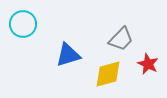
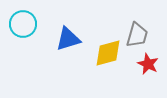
gray trapezoid: moved 16 px right, 4 px up; rotated 28 degrees counterclockwise
blue triangle: moved 16 px up
yellow diamond: moved 21 px up
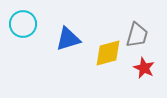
red star: moved 4 px left, 4 px down
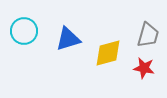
cyan circle: moved 1 px right, 7 px down
gray trapezoid: moved 11 px right
red star: rotated 15 degrees counterclockwise
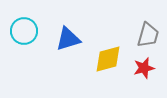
yellow diamond: moved 6 px down
red star: rotated 25 degrees counterclockwise
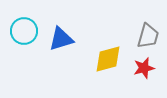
gray trapezoid: moved 1 px down
blue triangle: moved 7 px left
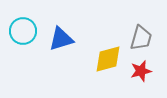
cyan circle: moved 1 px left
gray trapezoid: moved 7 px left, 2 px down
red star: moved 3 px left, 3 px down
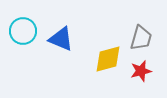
blue triangle: rotated 40 degrees clockwise
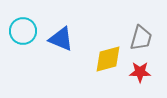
red star: moved 1 px left, 1 px down; rotated 15 degrees clockwise
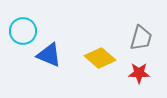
blue triangle: moved 12 px left, 16 px down
yellow diamond: moved 8 px left, 1 px up; rotated 56 degrees clockwise
red star: moved 1 px left, 1 px down
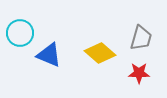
cyan circle: moved 3 px left, 2 px down
yellow diamond: moved 5 px up
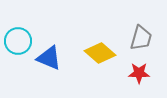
cyan circle: moved 2 px left, 8 px down
blue triangle: moved 3 px down
